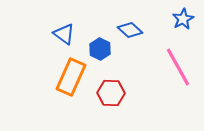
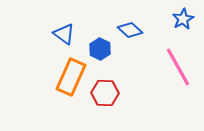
red hexagon: moved 6 px left
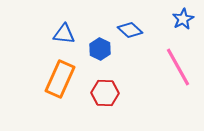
blue triangle: rotated 30 degrees counterclockwise
orange rectangle: moved 11 px left, 2 px down
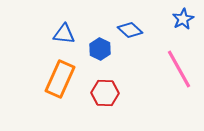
pink line: moved 1 px right, 2 px down
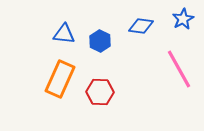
blue diamond: moved 11 px right, 4 px up; rotated 35 degrees counterclockwise
blue hexagon: moved 8 px up
red hexagon: moved 5 px left, 1 px up
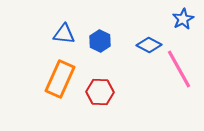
blue diamond: moved 8 px right, 19 px down; rotated 20 degrees clockwise
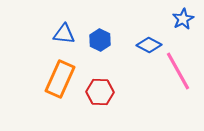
blue hexagon: moved 1 px up
pink line: moved 1 px left, 2 px down
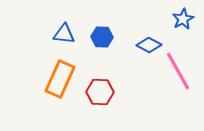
blue hexagon: moved 2 px right, 3 px up; rotated 25 degrees counterclockwise
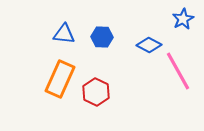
red hexagon: moved 4 px left; rotated 24 degrees clockwise
